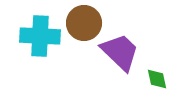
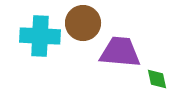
brown circle: moved 1 px left
purple trapezoid: rotated 39 degrees counterclockwise
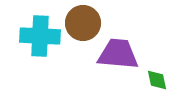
purple trapezoid: moved 2 px left, 2 px down
green diamond: moved 1 px down
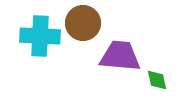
purple trapezoid: moved 2 px right, 2 px down
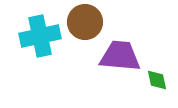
brown circle: moved 2 px right, 1 px up
cyan cross: rotated 15 degrees counterclockwise
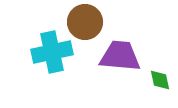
cyan cross: moved 12 px right, 16 px down
green diamond: moved 3 px right
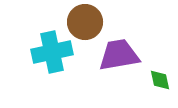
purple trapezoid: moved 1 px left, 1 px up; rotated 15 degrees counterclockwise
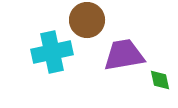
brown circle: moved 2 px right, 2 px up
purple trapezoid: moved 5 px right
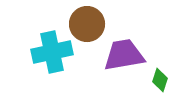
brown circle: moved 4 px down
green diamond: rotated 30 degrees clockwise
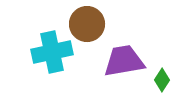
purple trapezoid: moved 6 px down
green diamond: moved 2 px right; rotated 15 degrees clockwise
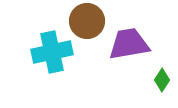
brown circle: moved 3 px up
purple trapezoid: moved 5 px right, 17 px up
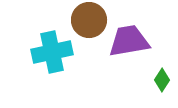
brown circle: moved 2 px right, 1 px up
purple trapezoid: moved 3 px up
